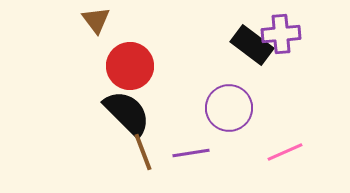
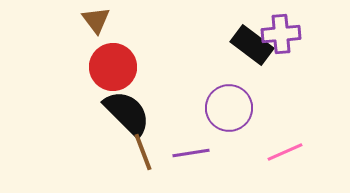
red circle: moved 17 px left, 1 px down
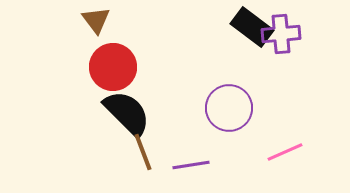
black rectangle: moved 18 px up
purple line: moved 12 px down
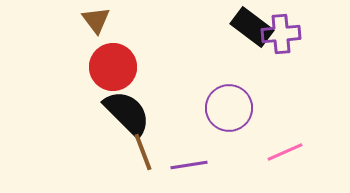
purple line: moved 2 px left
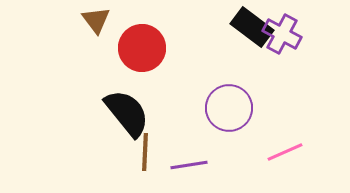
purple cross: moved 1 px right; rotated 33 degrees clockwise
red circle: moved 29 px right, 19 px up
black semicircle: rotated 6 degrees clockwise
brown line: moved 2 px right; rotated 24 degrees clockwise
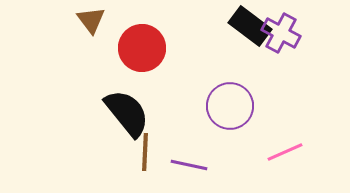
brown triangle: moved 5 px left
black rectangle: moved 2 px left, 1 px up
purple cross: moved 1 px left, 1 px up
purple circle: moved 1 px right, 2 px up
purple line: rotated 21 degrees clockwise
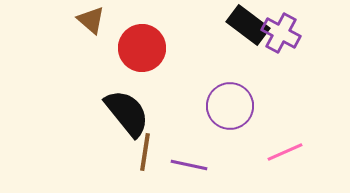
brown triangle: rotated 12 degrees counterclockwise
black rectangle: moved 2 px left, 1 px up
brown line: rotated 6 degrees clockwise
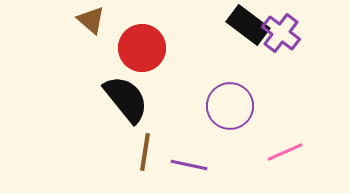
purple cross: rotated 9 degrees clockwise
black semicircle: moved 1 px left, 14 px up
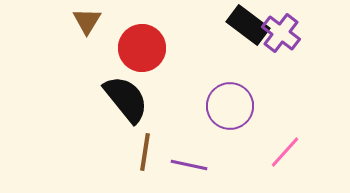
brown triangle: moved 4 px left, 1 px down; rotated 20 degrees clockwise
pink line: rotated 24 degrees counterclockwise
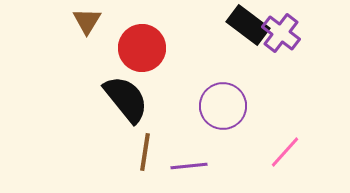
purple circle: moved 7 px left
purple line: moved 1 px down; rotated 18 degrees counterclockwise
